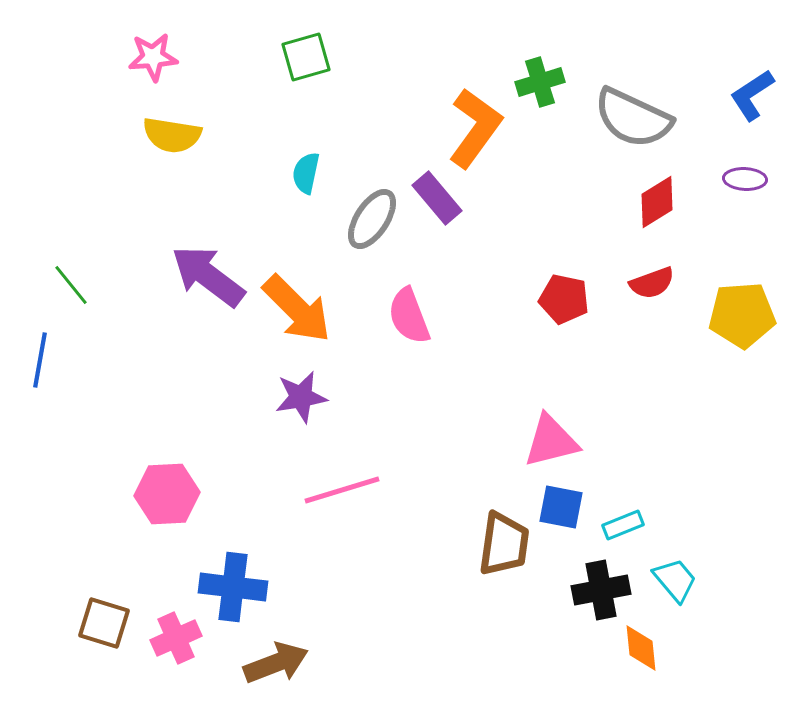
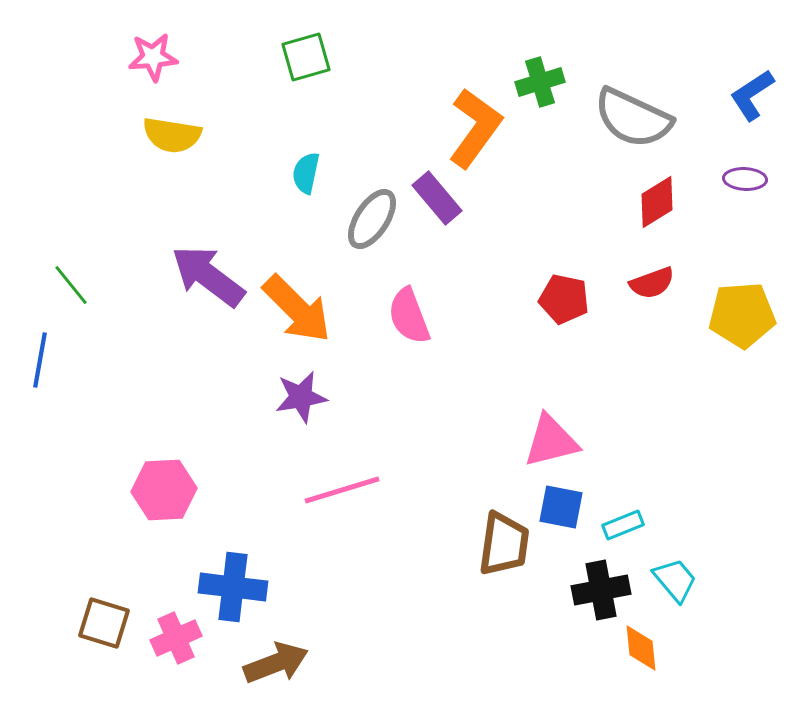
pink hexagon: moved 3 px left, 4 px up
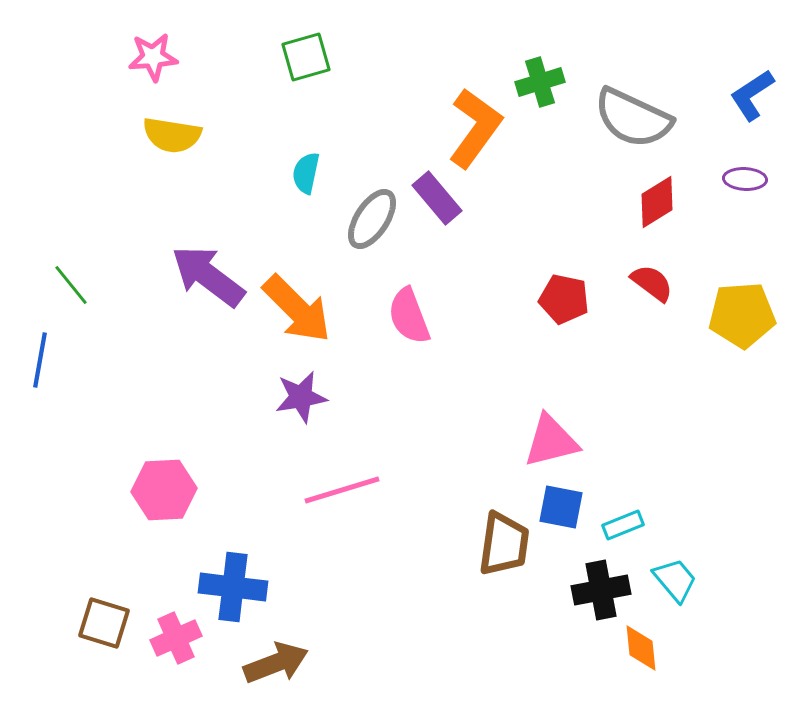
red semicircle: rotated 123 degrees counterclockwise
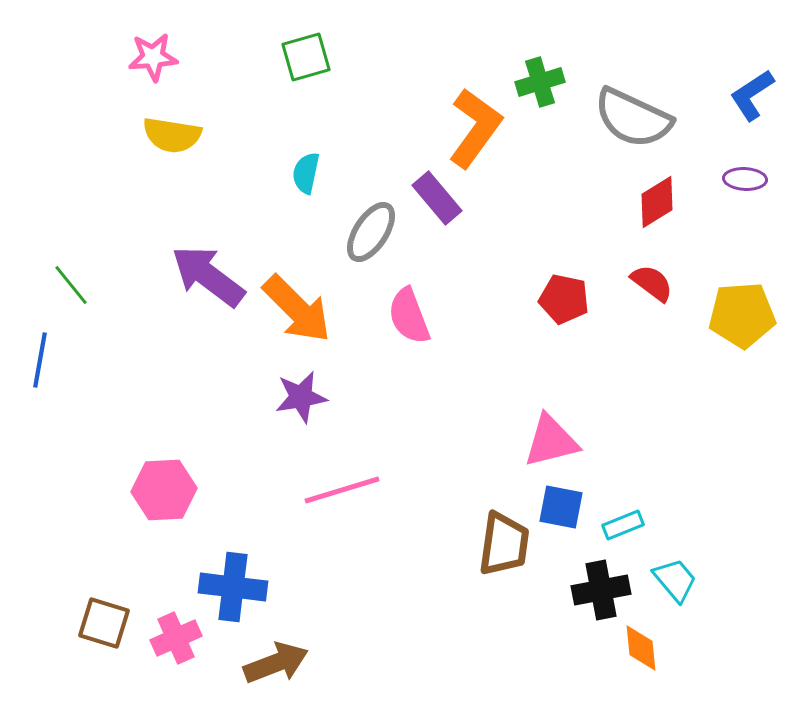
gray ellipse: moved 1 px left, 13 px down
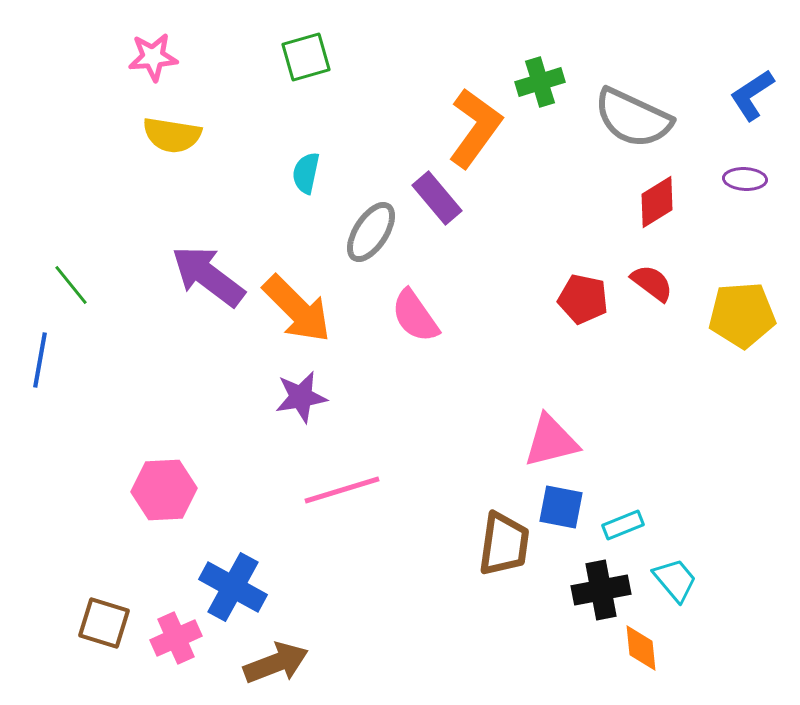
red pentagon: moved 19 px right
pink semicircle: moved 6 px right; rotated 14 degrees counterclockwise
blue cross: rotated 22 degrees clockwise
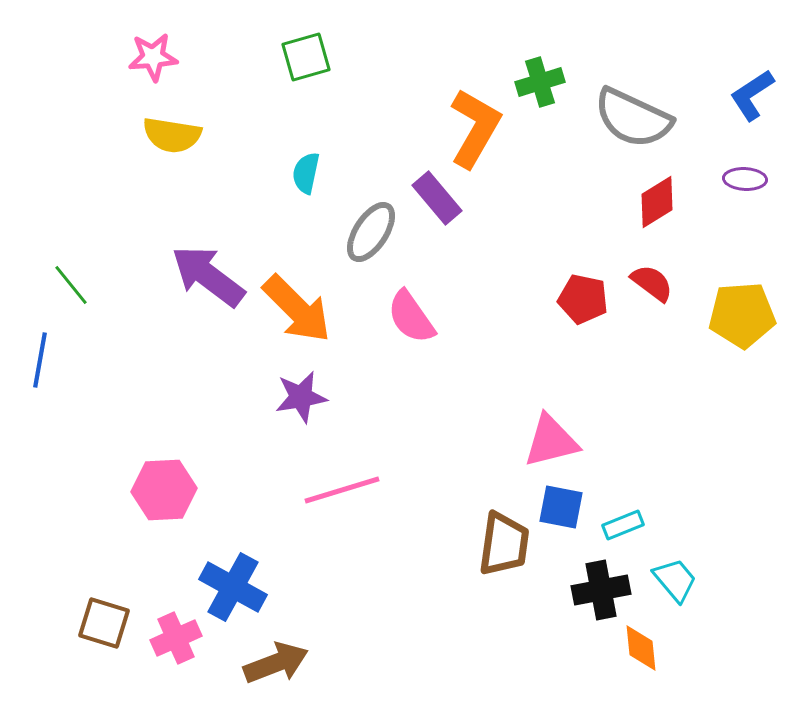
orange L-shape: rotated 6 degrees counterclockwise
pink semicircle: moved 4 px left, 1 px down
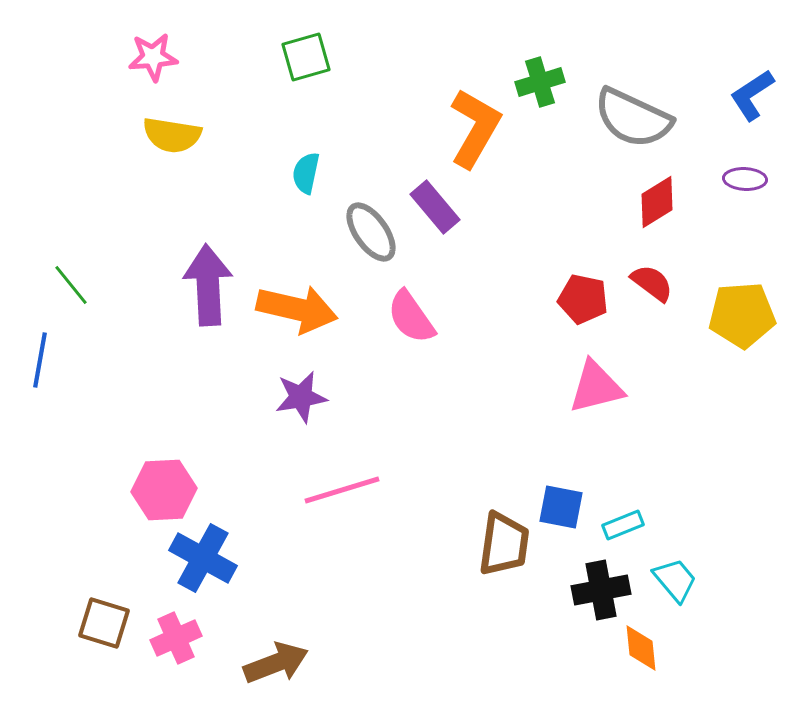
purple rectangle: moved 2 px left, 9 px down
gray ellipse: rotated 68 degrees counterclockwise
purple arrow: moved 9 px down; rotated 50 degrees clockwise
orange arrow: rotated 32 degrees counterclockwise
pink triangle: moved 45 px right, 54 px up
blue cross: moved 30 px left, 29 px up
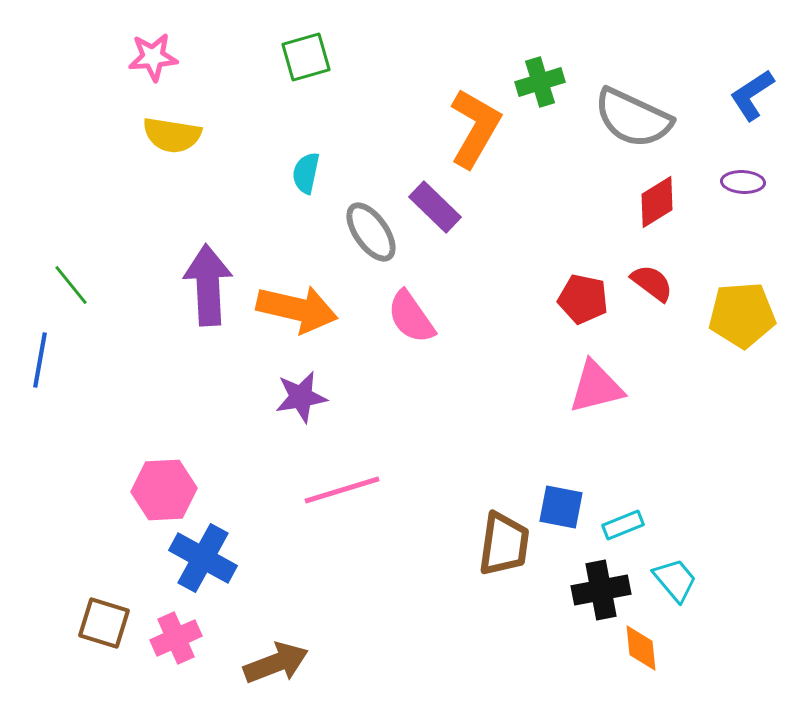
purple ellipse: moved 2 px left, 3 px down
purple rectangle: rotated 6 degrees counterclockwise
